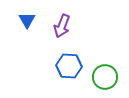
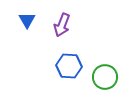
purple arrow: moved 1 px up
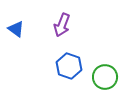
blue triangle: moved 11 px left, 9 px down; rotated 24 degrees counterclockwise
blue hexagon: rotated 15 degrees clockwise
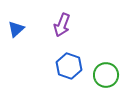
blue triangle: rotated 42 degrees clockwise
green circle: moved 1 px right, 2 px up
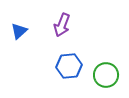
blue triangle: moved 3 px right, 2 px down
blue hexagon: rotated 25 degrees counterclockwise
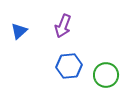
purple arrow: moved 1 px right, 1 px down
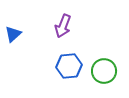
blue triangle: moved 6 px left, 3 px down
green circle: moved 2 px left, 4 px up
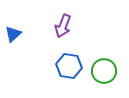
blue hexagon: rotated 15 degrees clockwise
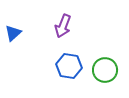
blue triangle: moved 1 px up
green circle: moved 1 px right, 1 px up
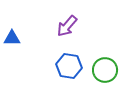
purple arrow: moved 4 px right; rotated 20 degrees clockwise
blue triangle: moved 1 px left, 5 px down; rotated 42 degrees clockwise
